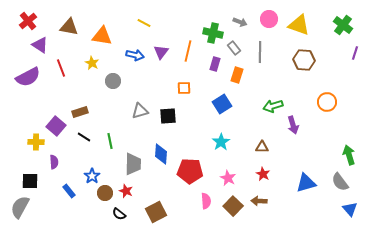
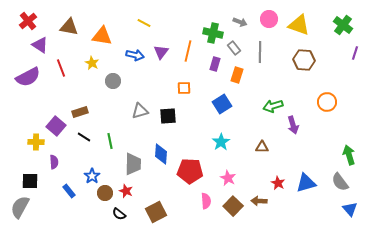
red star at (263, 174): moved 15 px right, 9 px down
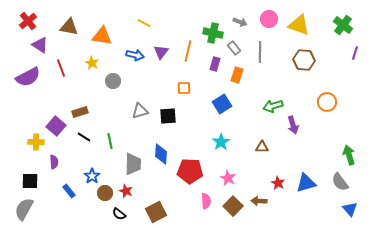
gray semicircle at (20, 207): moved 4 px right, 2 px down
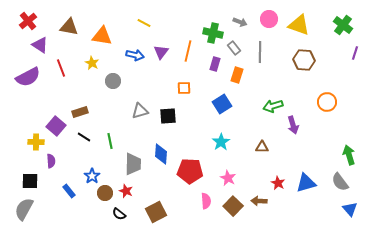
purple semicircle at (54, 162): moved 3 px left, 1 px up
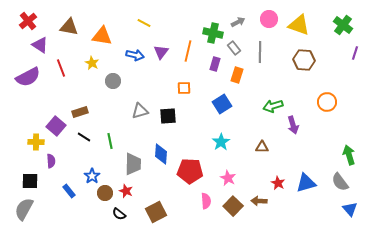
gray arrow at (240, 22): moved 2 px left; rotated 48 degrees counterclockwise
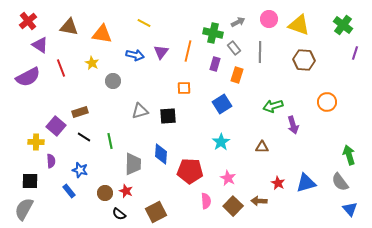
orange triangle at (102, 36): moved 2 px up
blue star at (92, 176): moved 12 px left, 6 px up; rotated 21 degrees counterclockwise
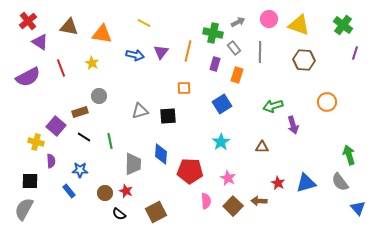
purple triangle at (40, 45): moved 3 px up
gray circle at (113, 81): moved 14 px left, 15 px down
yellow cross at (36, 142): rotated 14 degrees clockwise
blue star at (80, 170): rotated 14 degrees counterclockwise
blue triangle at (350, 209): moved 8 px right, 1 px up
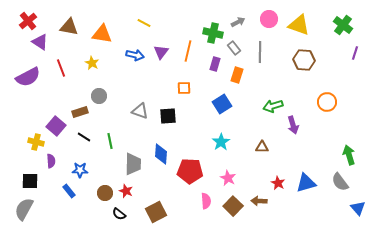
gray triangle at (140, 111): rotated 36 degrees clockwise
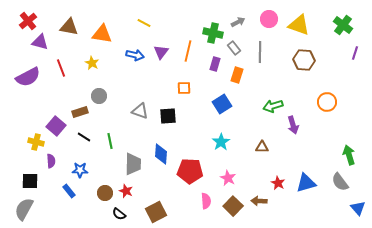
purple triangle at (40, 42): rotated 18 degrees counterclockwise
